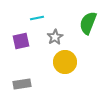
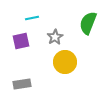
cyan line: moved 5 px left
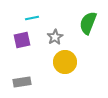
purple square: moved 1 px right, 1 px up
gray rectangle: moved 2 px up
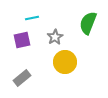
gray rectangle: moved 4 px up; rotated 30 degrees counterclockwise
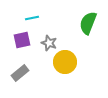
gray star: moved 6 px left, 6 px down; rotated 21 degrees counterclockwise
gray rectangle: moved 2 px left, 5 px up
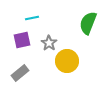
gray star: rotated 14 degrees clockwise
yellow circle: moved 2 px right, 1 px up
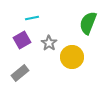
purple square: rotated 18 degrees counterclockwise
yellow circle: moved 5 px right, 4 px up
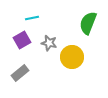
gray star: rotated 21 degrees counterclockwise
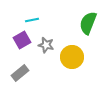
cyan line: moved 2 px down
gray star: moved 3 px left, 2 px down
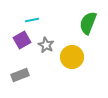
gray star: rotated 14 degrees clockwise
gray rectangle: moved 2 px down; rotated 18 degrees clockwise
